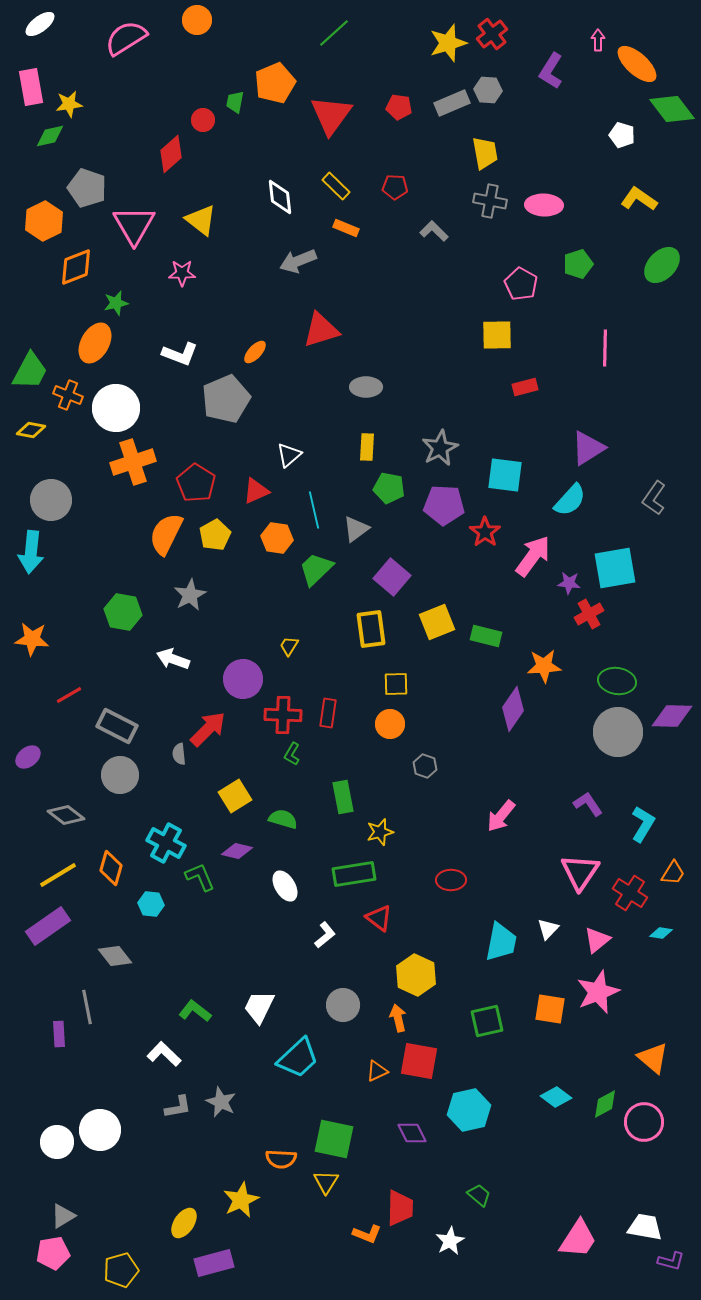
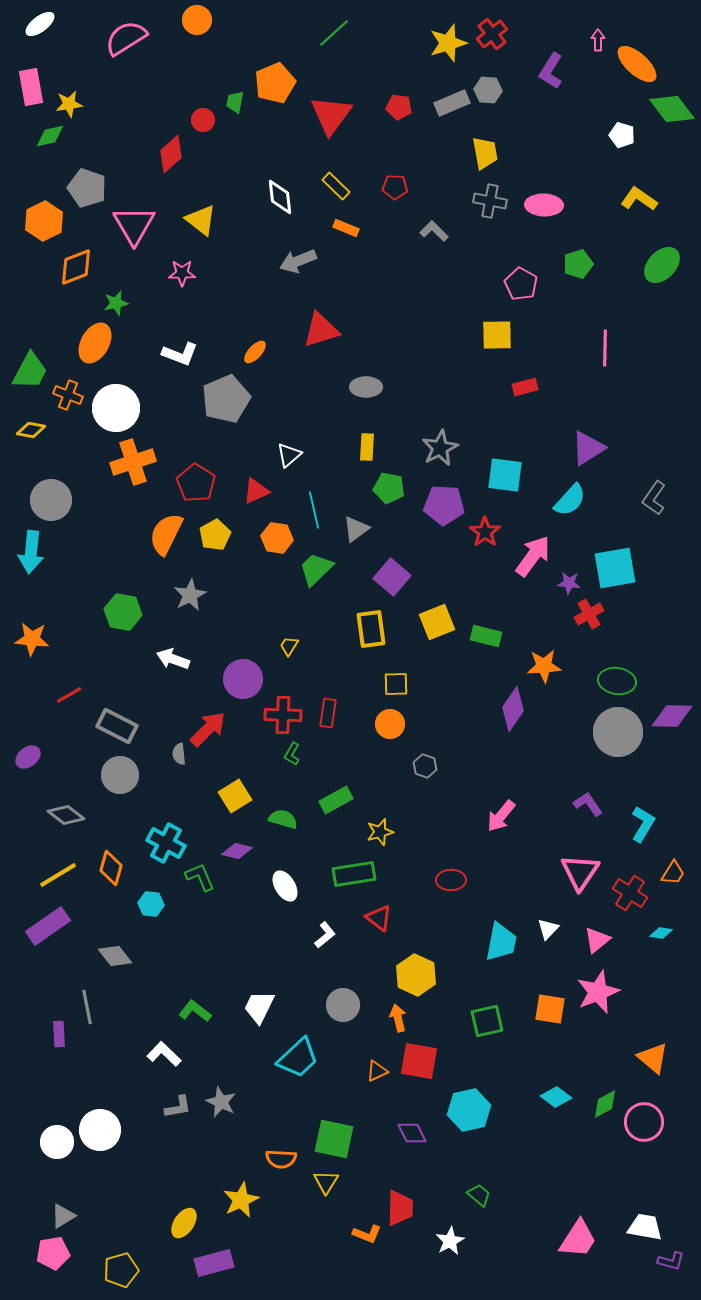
green rectangle at (343, 797): moved 7 px left, 3 px down; rotated 72 degrees clockwise
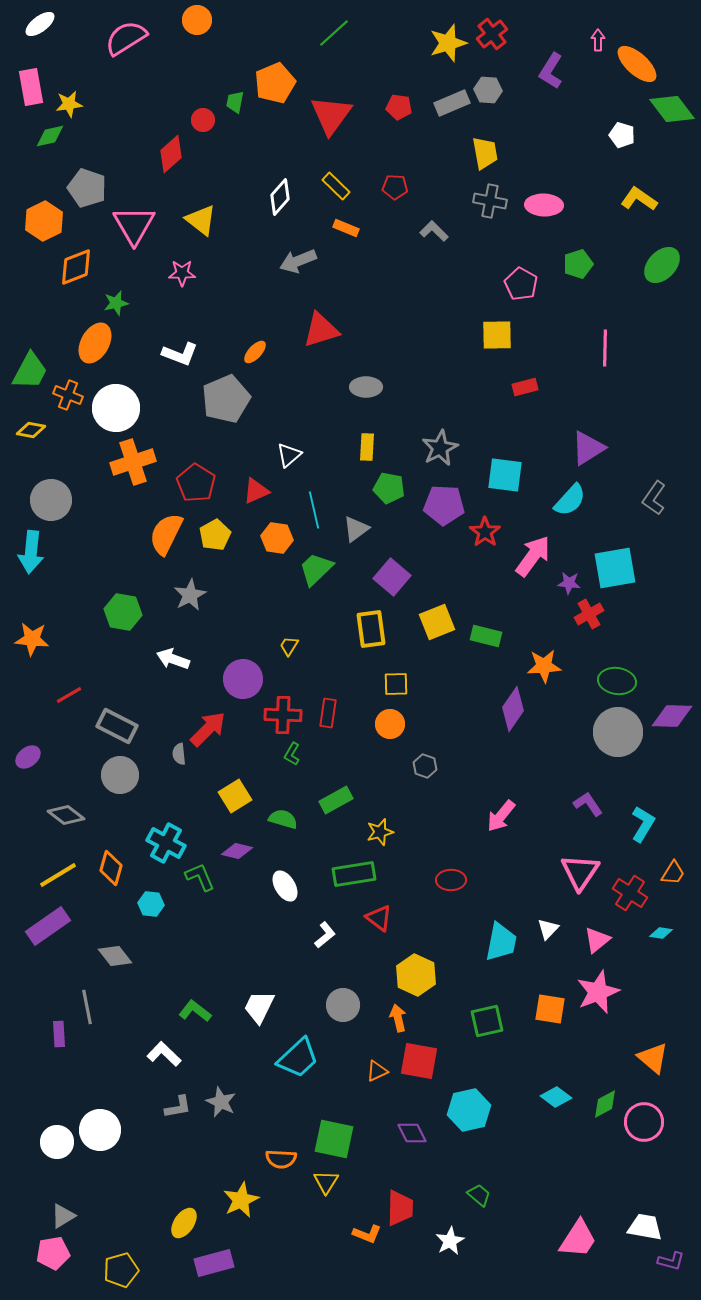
white diamond at (280, 197): rotated 48 degrees clockwise
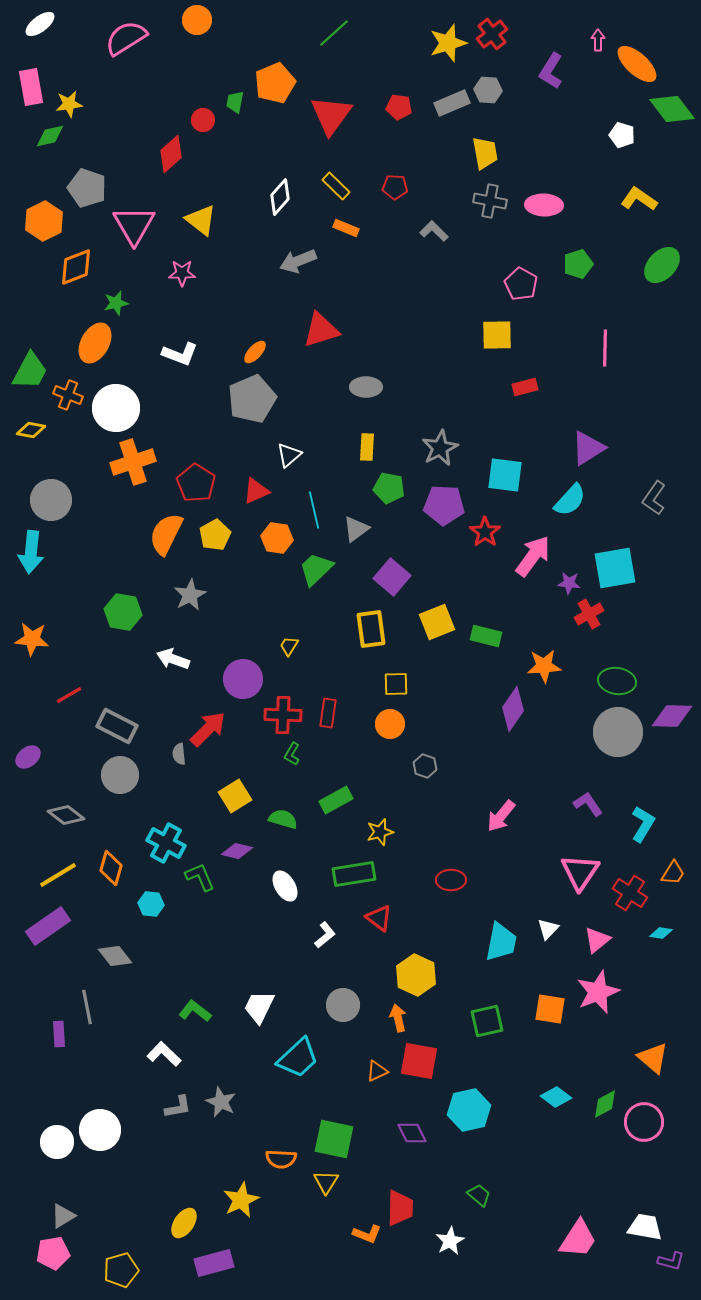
gray pentagon at (226, 399): moved 26 px right
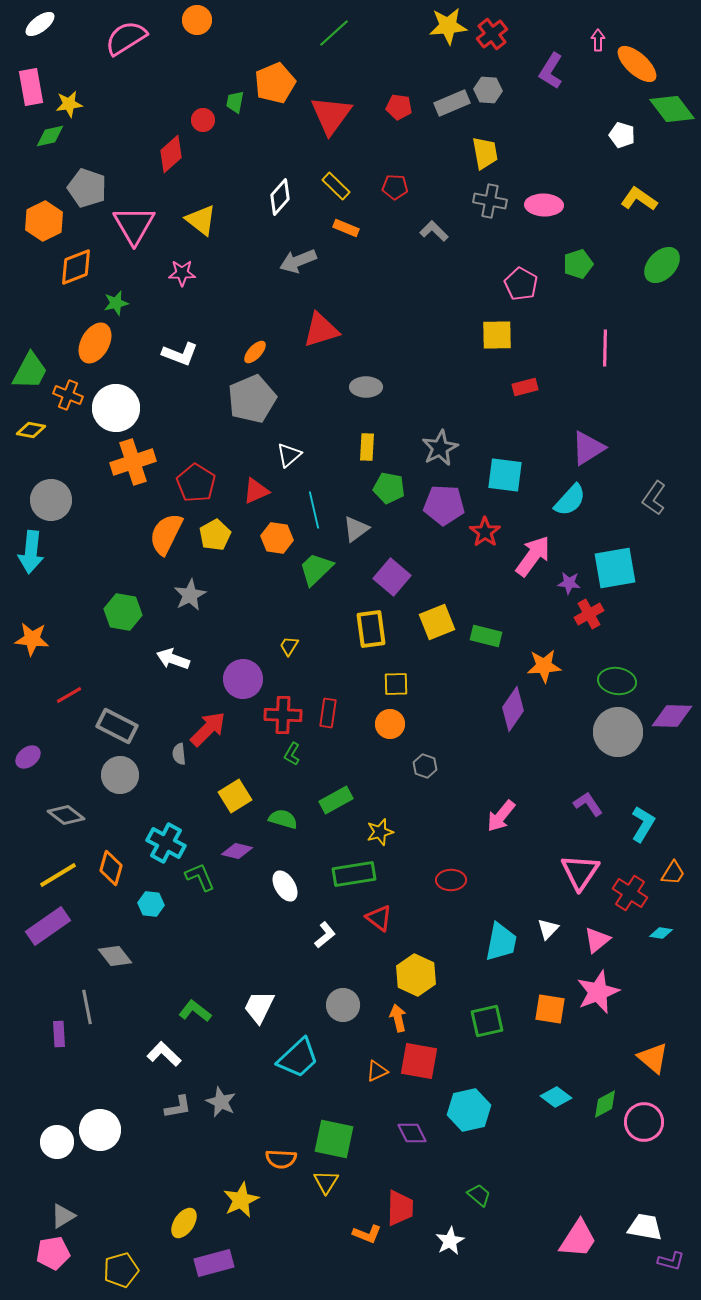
yellow star at (448, 43): moved 17 px up; rotated 12 degrees clockwise
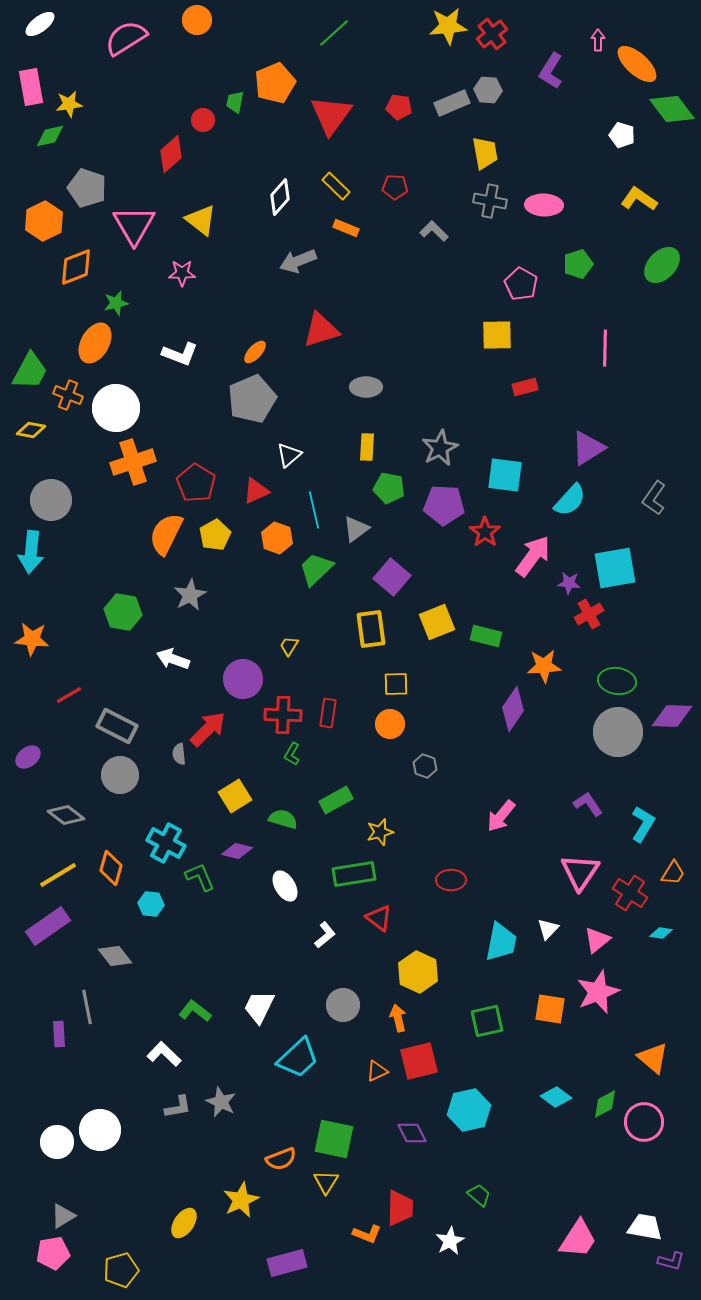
orange hexagon at (277, 538): rotated 12 degrees clockwise
yellow hexagon at (416, 975): moved 2 px right, 3 px up
red square at (419, 1061): rotated 24 degrees counterclockwise
orange semicircle at (281, 1159): rotated 24 degrees counterclockwise
purple rectangle at (214, 1263): moved 73 px right
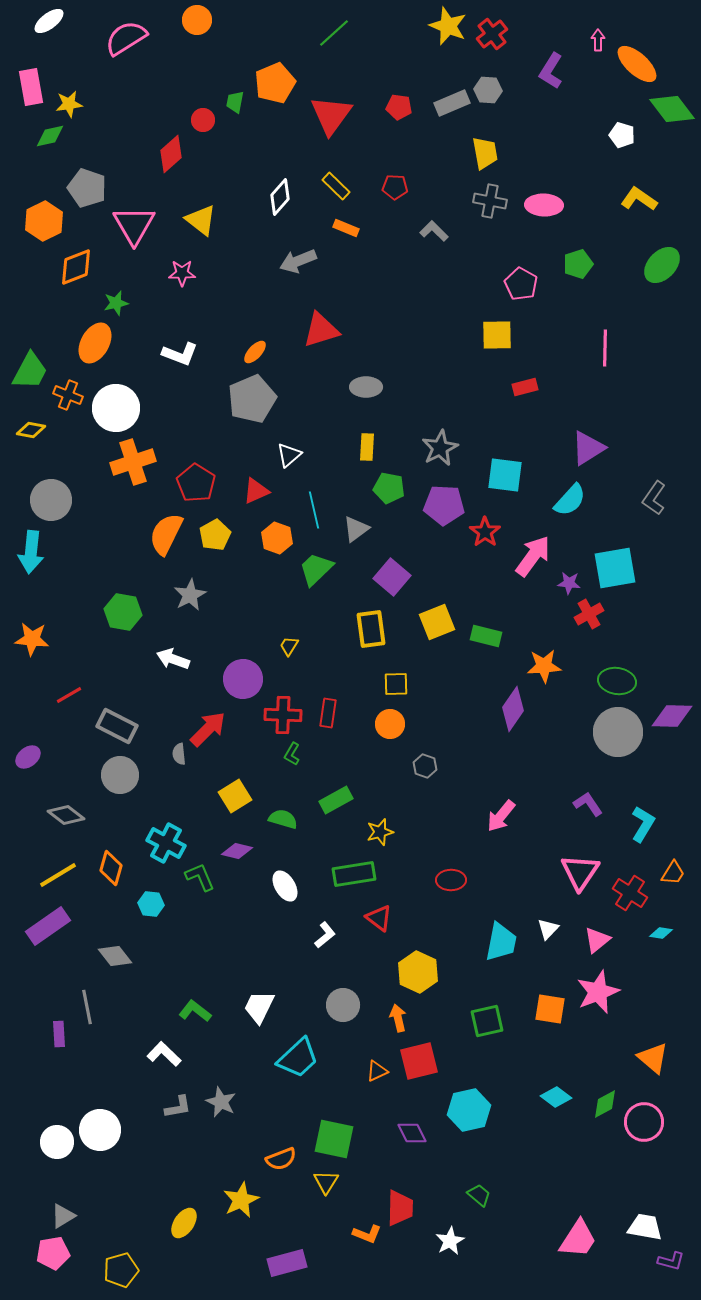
white ellipse at (40, 24): moved 9 px right, 3 px up
yellow star at (448, 26): rotated 27 degrees clockwise
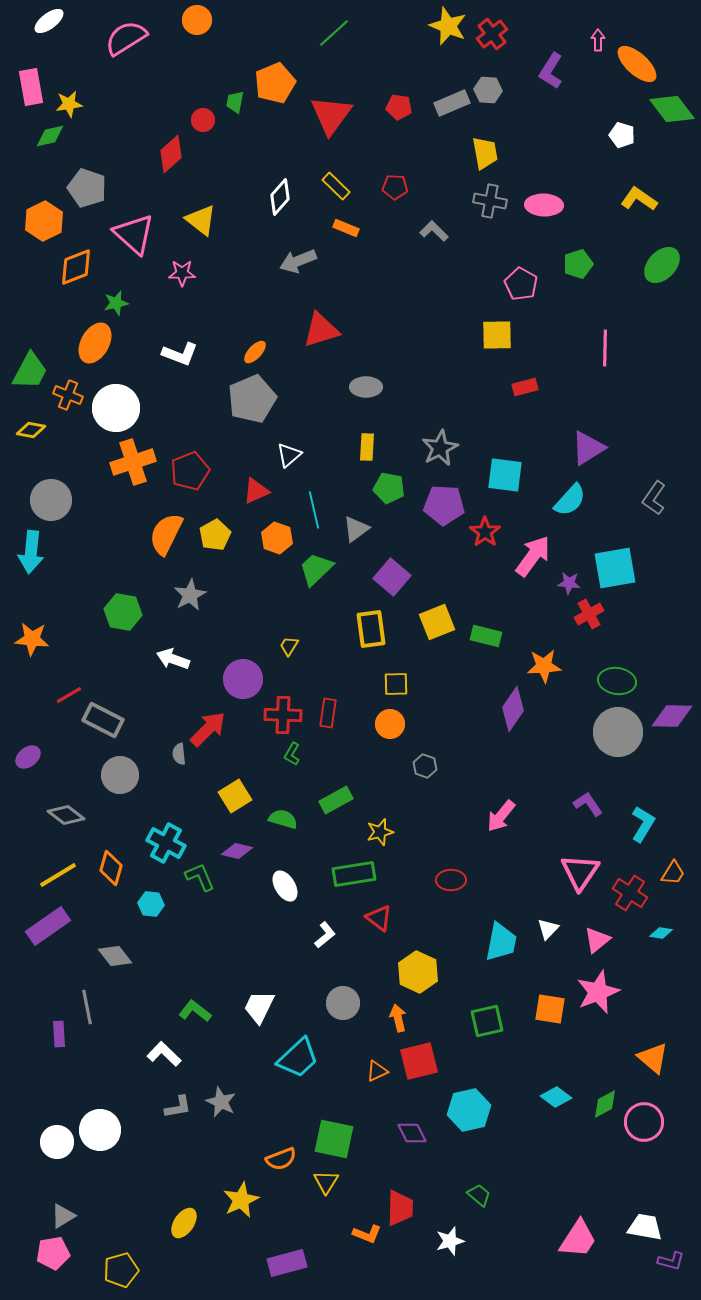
pink triangle at (134, 225): moved 9 px down; rotated 18 degrees counterclockwise
red pentagon at (196, 483): moved 6 px left, 12 px up; rotated 18 degrees clockwise
gray rectangle at (117, 726): moved 14 px left, 6 px up
gray circle at (343, 1005): moved 2 px up
white star at (450, 1241): rotated 12 degrees clockwise
